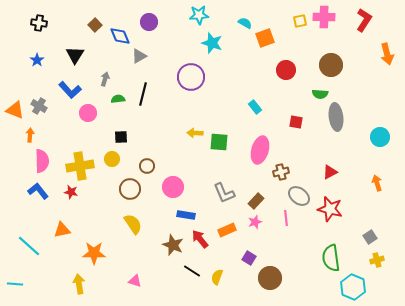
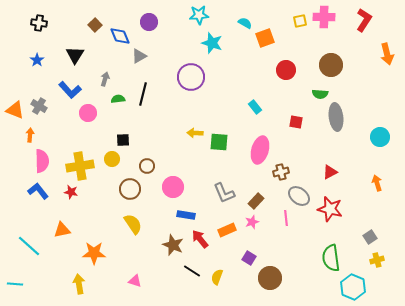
black square at (121, 137): moved 2 px right, 3 px down
pink star at (255, 222): moved 3 px left
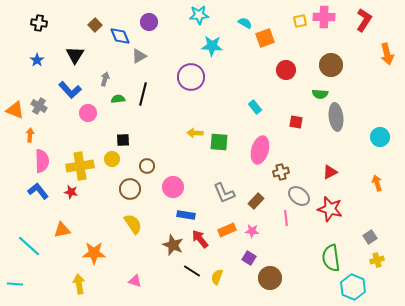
cyan star at (212, 43): moved 3 px down; rotated 15 degrees counterclockwise
pink star at (252, 222): moved 9 px down; rotated 24 degrees clockwise
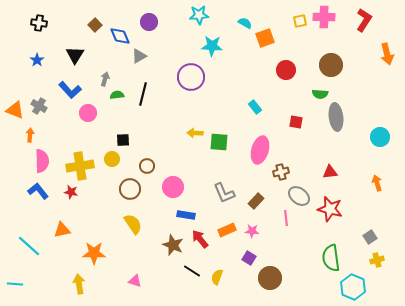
green semicircle at (118, 99): moved 1 px left, 4 px up
red triangle at (330, 172): rotated 21 degrees clockwise
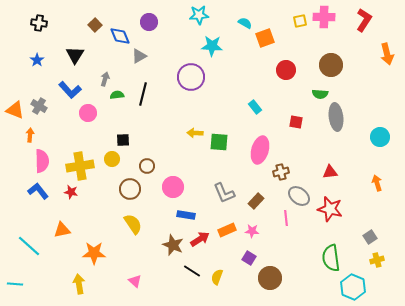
red arrow at (200, 239): rotated 96 degrees clockwise
pink triangle at (135, 281): rotated 24 degrees clockwise
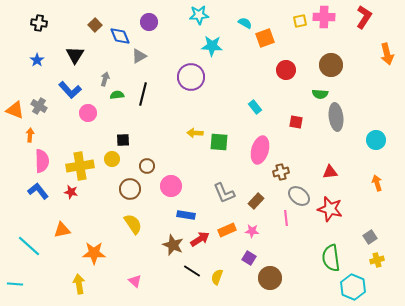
red L-shape at (364, 20): moved 3 px up
cyan circle at (380, 137): moved 4 px left, 3 px down
pink circle at (173, 187): moved 2 px left, 1 px up
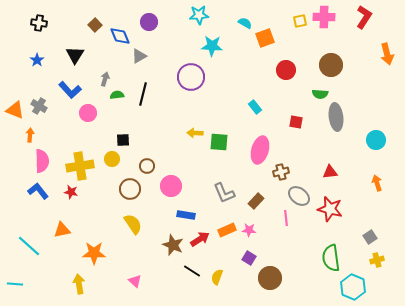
pink star at (252, 231): moved 3 px left, 1 px up
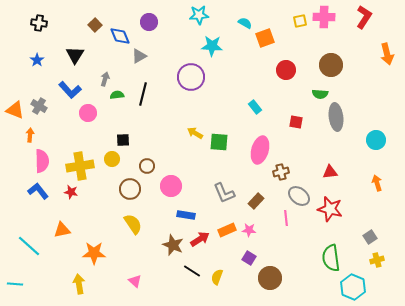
yellow arrow at (195, 133): rotated 28 degrees clockwise
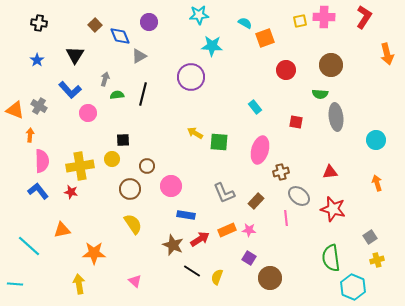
red star at (330, 209): moved 3 px right
